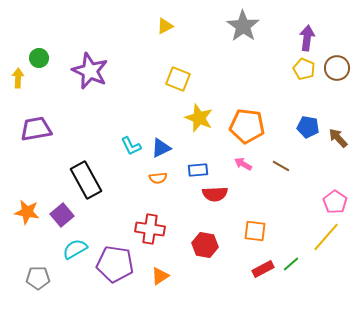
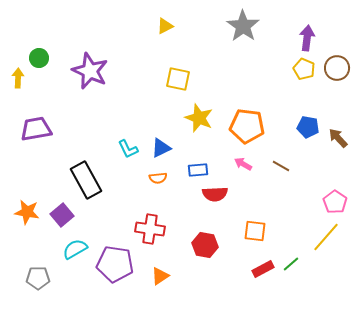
yellow square: rotated 10 degrees counterclockwise
cyan L-shape: moved 3 px left, 3 px down
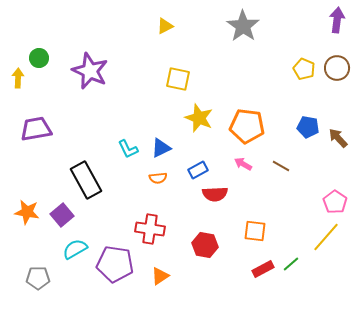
purple arrow: moved 30 px right, 18 px up
blue rectangle: rotated 24 degrees counterclockwise
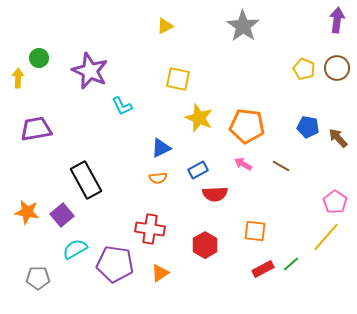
cyan L-shape: moved 6 px left, 43 px up
red hexagon: rotated 20 degrees clockwise
orange triangle: moved 3 px up
